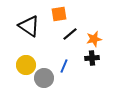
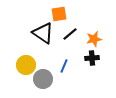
black triangle: moved 14 px right, 7 px down
gray circle: moved 1 px left, 1 px down
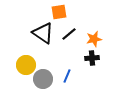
orange square: moved 2 px up
black line: moved 1 px left
blue line: moved 3 px right, 10 px down
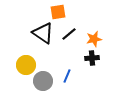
orange square: moved 1 px left
gray circle: moved 2 px down
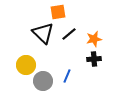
black triangle: rotated 10 degrees clockwise
black cross: moved 2 px right, 1 px down
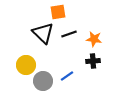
black line: rotated 21 degrees clockwise
orange star: rotated 21 degrees clockwise
black cross: moved 1 px left, 2 px down
blue line: rotated 32 degrees clockwise
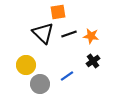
orange star: moved 3 px left, 3 px up
black cross: rotated 32 degrees counterclockwise
gray circle: moved 3 px left, 3 px down
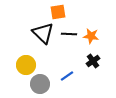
black line: rotated 21 degrees clockwise
